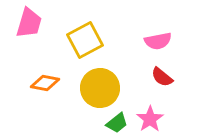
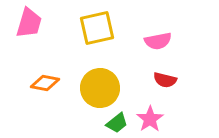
yellow square: moved 12 px right, 12 px up; rotated 15 degrees clockwise
red semicircle: moved 3 px right, 3 px down; rotated 25 degrees counterclockwise
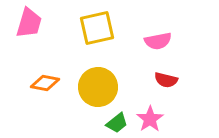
red semicircle: moved 1 px right
yellow circle: moved 2 px left, 1 px up
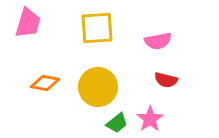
pink trapezoid: moved 1 px left
yellow square: rotated 9 degrees clockwise
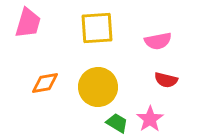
orange diamond: rotated 20 degrees counterclockwise
green trapezoid: rotated 110 degrees counterclockwise
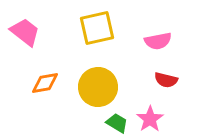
pink trapezoid: moved 3 px left, 9 px down; rotated 68 degrees counterclockwise
yellow square: rotated 9 degrees counterclockwise
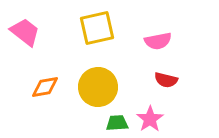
orange diamond: moved 4 px down
green trapezoid: rotated 35 degrees counterclockwise
